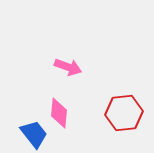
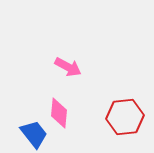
pink arrow: rotated 8 degrees clockwise
red hexagon: moved 1 px right, 4 px down
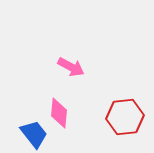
pink arrow: moved 3 px right
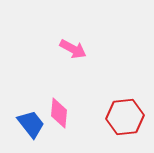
pink arrow: moved 2 px right, 18 px up
blue trapezoid: moved 3 px left, 10 px up
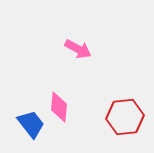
pink arrow: moved 5 px right
pink diamond: moved 6 px up
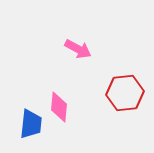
red hexagon: moved 24 px up
blue trapezoid: rotated 44 degrees clockwise
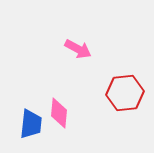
pink diamond: moved 6 px down
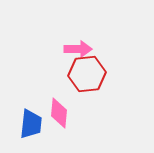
pink arrow: rotated 28 degrees counterclockwise
red hexagon: moved 38 px left, 19 px up
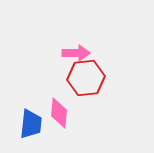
pink arrow: moved 2 px left, 4 px down
red hexagon: moved 1 px left, 4 px down
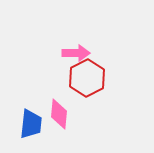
red hexagon: moved 1 px right; rotated 21 degrees counterclockwise
pink diamond: moved 1 px down
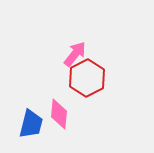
pink arrow: moved 1 px left, 1 px down; rotated 52 degrees counterclockwise
blue trapezoid: rotated 8 degrees clockwise
